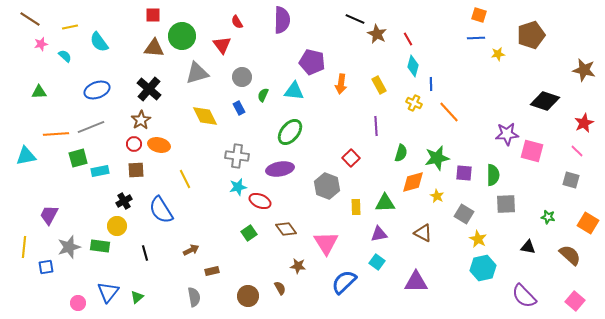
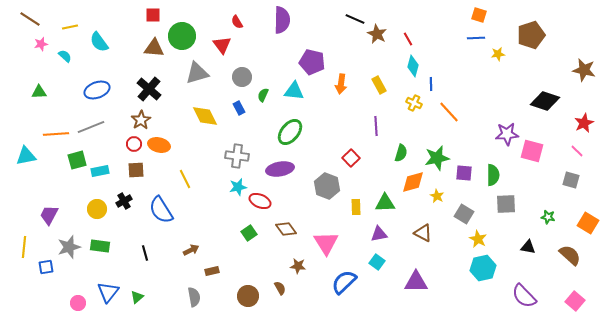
green square at (78, 158): moved 1 px left, 2 px down
yellow circle at (117, 226): moved 20 px left, 17 px up
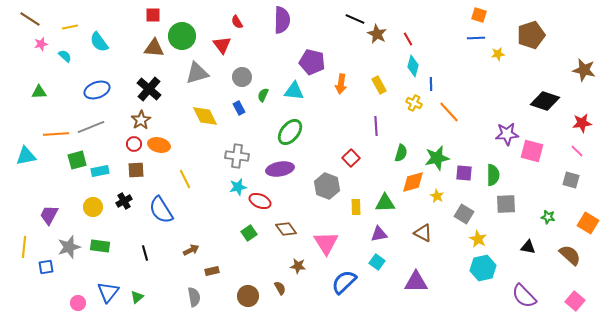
red star at (584, 123): moved 2 px left; rotated 18 degrees clockwise
yellow circle at (97, 209): moved 4 px left, 2 px up
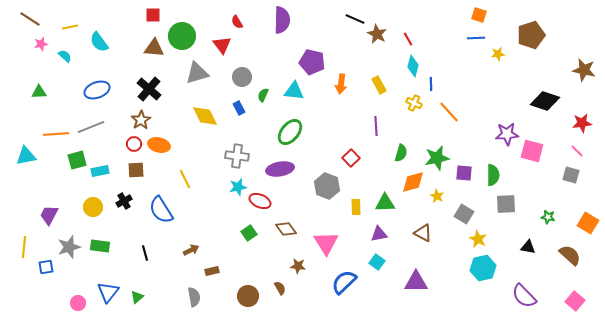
gray square at (571, 180): moved 5 px up
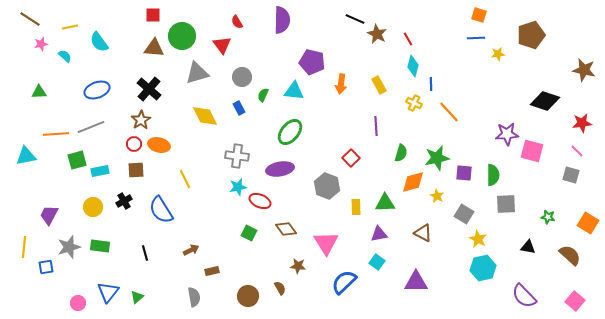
green square at (249, 233): rotated 28 degrees counterclockwise
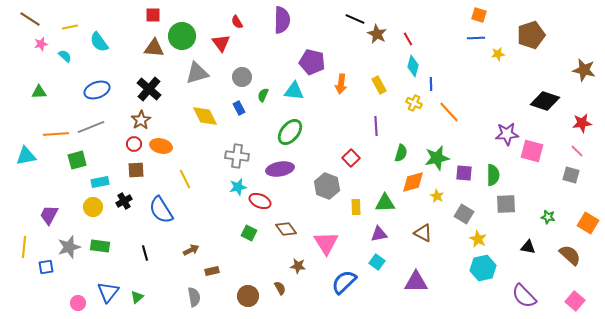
red triangle at (222, 45): moved 1 px left, 2 px up
orange ellipse at (159, 145): moved 2 px right, 1 px down
cyan rectangle at (100, 171): moved 11 px down
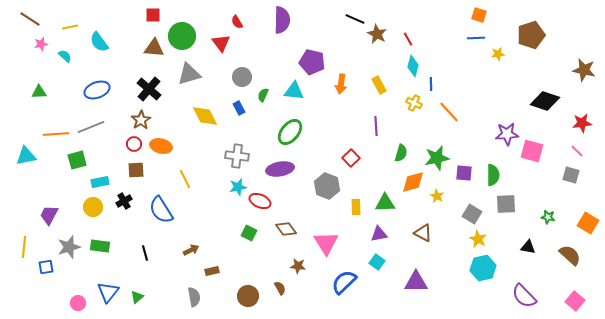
gray triangle at (197, 73): moved 8 px left, 1 px down
gray square at (464, 214): moved 8 px right
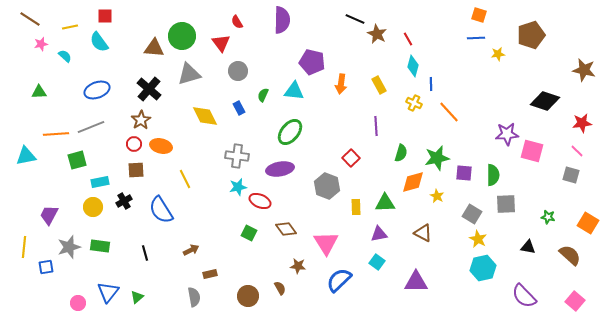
red square at (153, 15): moved 48 px left, 1 px down
gray circle at (242, 77): moved 4 px left, 6 px up
brown rectangle at (212, 271): moved 2 px left, 3 px down
blue semicircle at (344, 282): moved 5 px left, 2 px up
